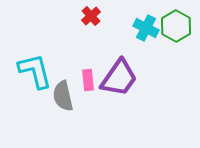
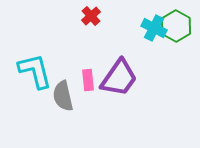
cyan cross: moved 8 px right
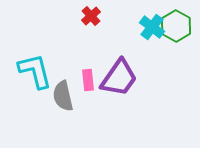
cyan cross: moved 2 px left, 1 px up; rotated 10 degrees clockwise
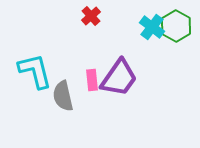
pink rectangle: moved 4 px right
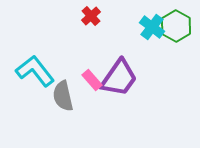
cyan L-shape: rotated 24 degrees counterclockwise
pink rectangle: rotated 35 degrees counterclockwise
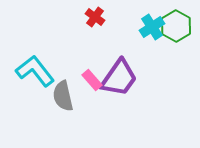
red cross: moved 4 px right, 1 px down; rotated 12 degrees counterclockwise
cyan cross: rotated 20 degrees clockwise
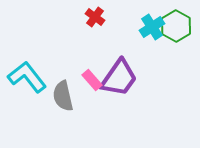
cyan L-shape: moved 8 px left, 6 px down
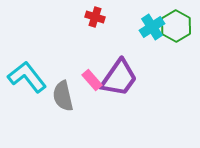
red cross: rotated 18 degrees counterclockwise
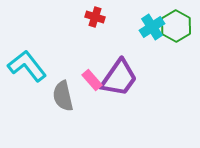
cyan L-shape: moved 11 px up
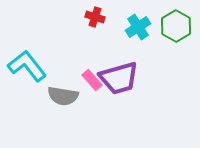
cyan cross: moved 14 px left
purple trapezoid: rotated 39 degrees clockwise
gray semicircle: rotated 68 degrees counterclockwise
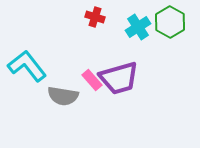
green hexagon: moved 6 px left, 4 px up
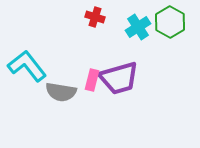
pink rectangle: rotated 55 degrees clockwise
gray semicircle: moved 2 px left, 4 px up
